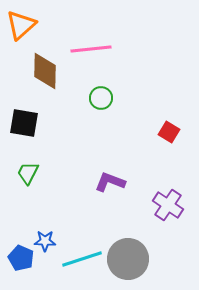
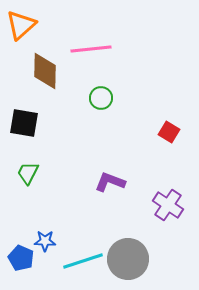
cyan line: moved 1 px right, 2 px down
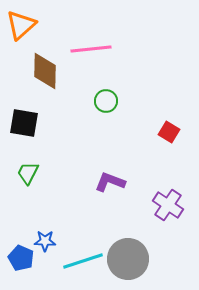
green circle: moved 5 px right, 3 px down
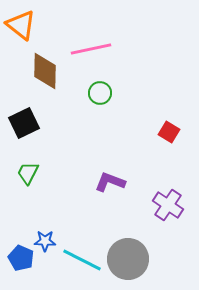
orange triangle: rotated 40 degrees counterclockwise
pink line: rotated 6 degrees counterclockwise
green circle: moved 6 px left, 8 px up
black square: rotated 36 degrees counterclockwise
cyan line: moved 1 px left, 1 px up; rotated 45 degrees clockwise
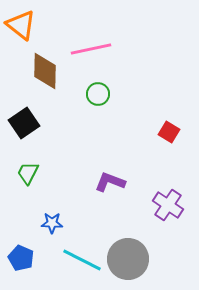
green circle: moved 2 px left, 1 px down
black square: rotated 8 degrees counterclockwise
blue star: moved 7 px right, 18 px up
